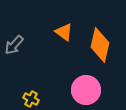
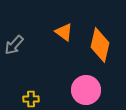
yellow cross: rotated 28 degrees counterclockwise
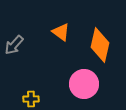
orange triangle: moved 3 px left
pink circle: moved 2 px left, 6 px up
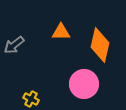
orange triangle: rotated 36 degrees counterclockwise
gray arrow: rotated 10 degrees clockwise
yellow cross: rotated 28 degrees clockwise
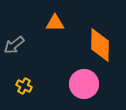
orange triangle: moved 6 px left, 9 px up
orange diamond: rotated 12 degrees counterclockwise
yellow cross: moved 7 px left, 13 px up
